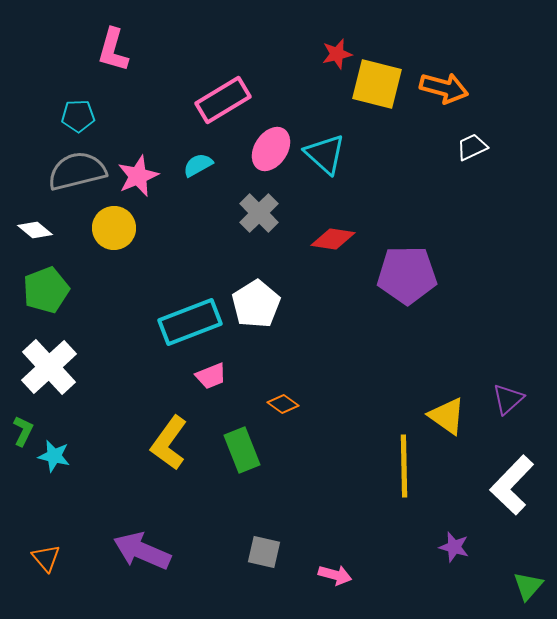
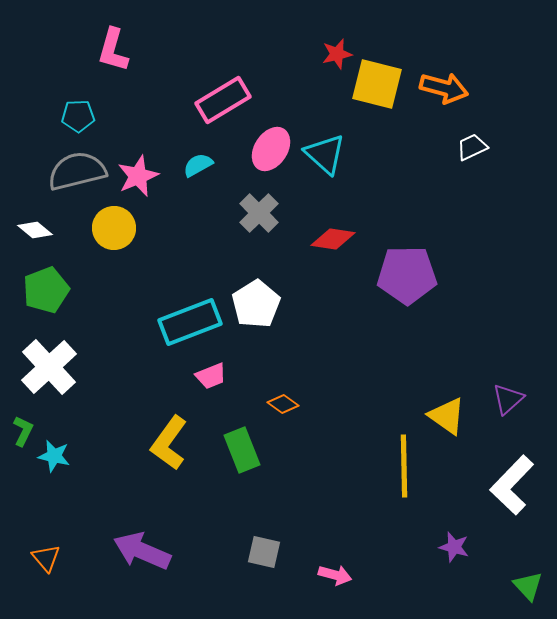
green triangle: rotated 24 degrees counterclockwise
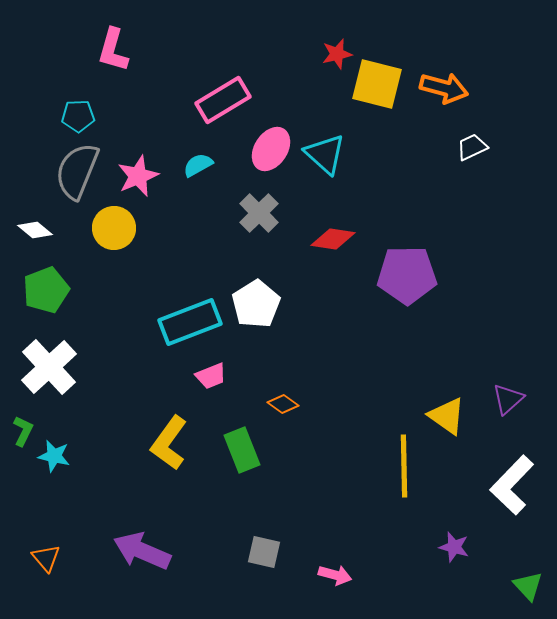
gray semicircle: rotated 54 degrees counterclockwise
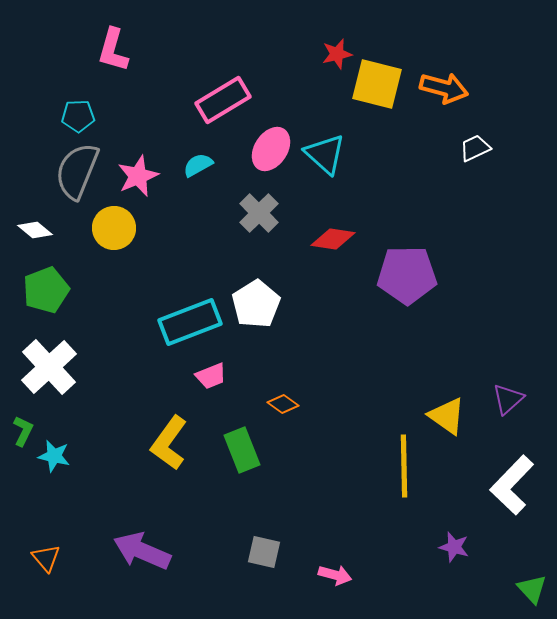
white trapezoid: moved 3 px right, 1 px down
green triangle: moved 4 px right, 3 px down
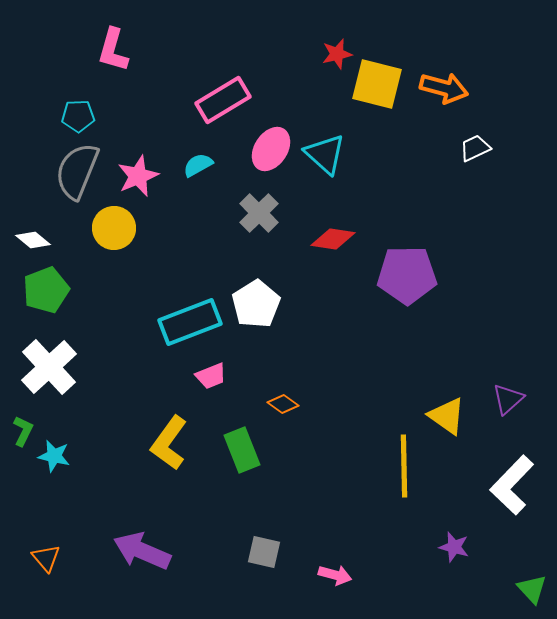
white diamond: moved 2 px left, 10 px down
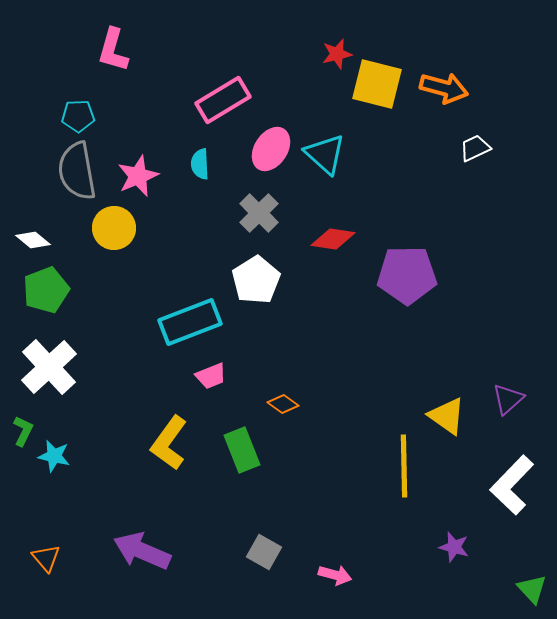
cyan semicircle: moved 2 px right, 1 px up; rotated 64 degrees counterclockwise
gray semicircle: rotated 32 degrees counterclockwise
white pentagon: moved 24 px up
gray square: rotated 16 degrees clockwise
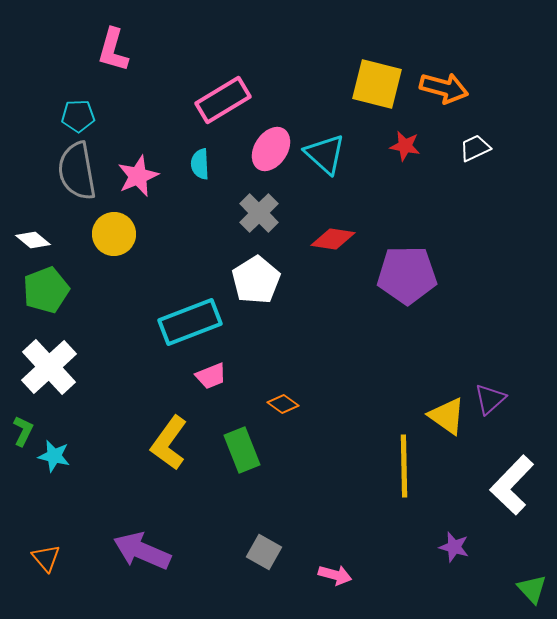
red star: moved 68 px right, 92 px down; rotated 24 degrees clockwise
yellow circle: moved 6 px down
purple triangle: moved 18 px left
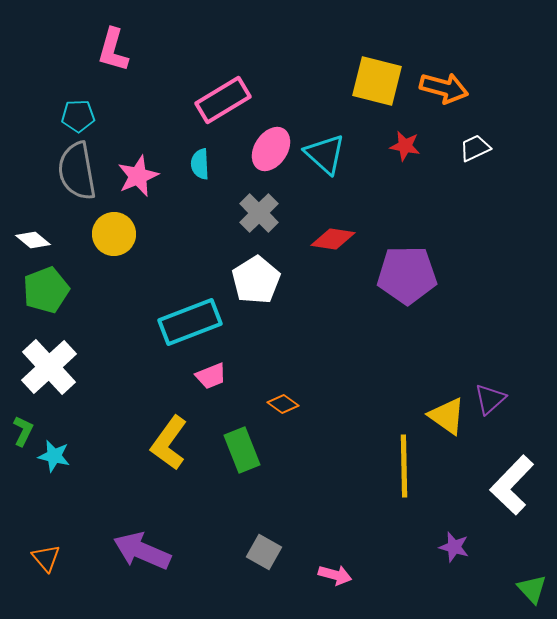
yellow square: moved 3 px up
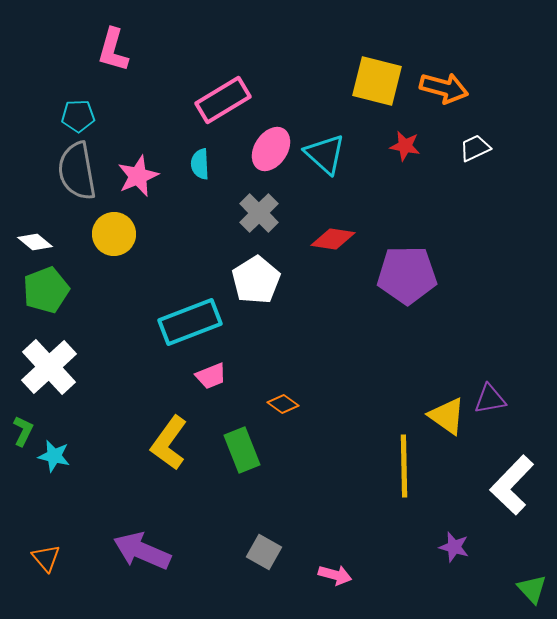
white diamond: moved 2 px right, 2 px down
purple triangle: rotated 32 degrees clockwise
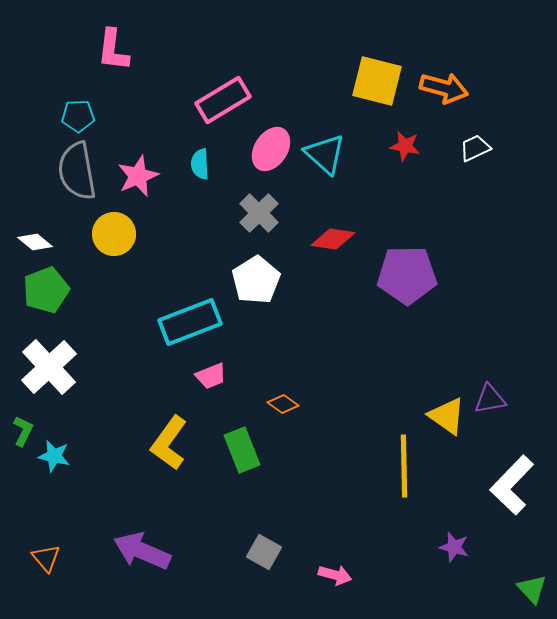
pink L-shape: rotated 9 degrees counterclockwise
